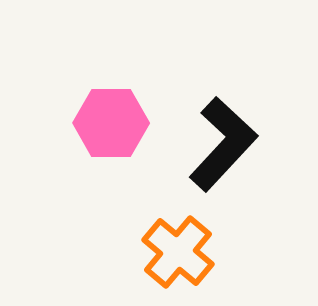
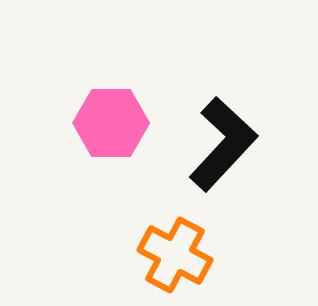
orange cross: moved 3 px left, 3 px down; rotated 12 degrees counterclockwise
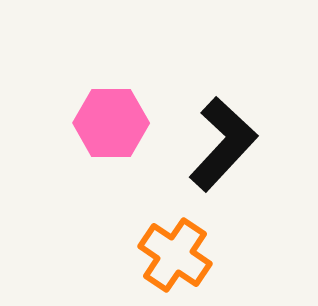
orange cross: rotated 6 degrees clockwise
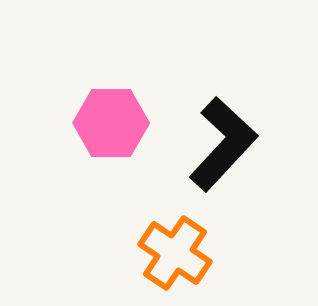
orange cross: moved 2 px up
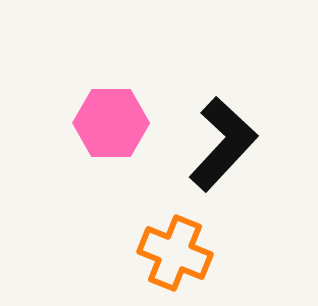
orange cross: rotated 12 degrees counterclockwise
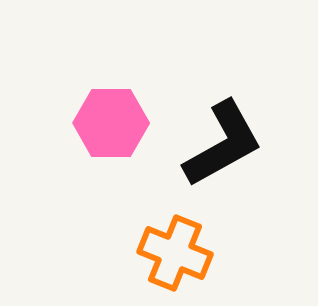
black L-shape: rotated 18 degrees clockwise
